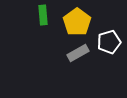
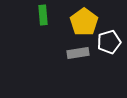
yellow pentagon: moved 7 px right
gray rectangle: rotated 20 degrees clockwise
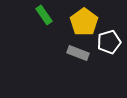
green rectangle: moved 1 px right; rotated 30 degrees counterclockwise
gray rectangle: rotated 30 degrees clockwise
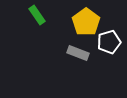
green rectangle: moved 7 px left
yellow pentagon: moved 2 px right
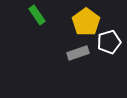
gray rectangle: rotated 40 degrees counterclockwise
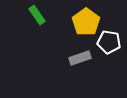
white pentagon: rotated 25 degrees clockwise
gray rectangle: moved 2 px right, 5 px down
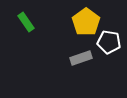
green rectangle: moved 11 px left, 7 px down
gray rectangle: moved 1 px right
